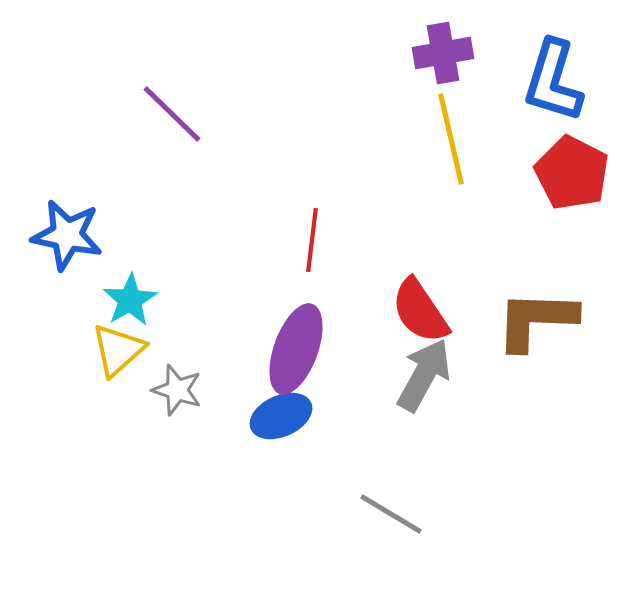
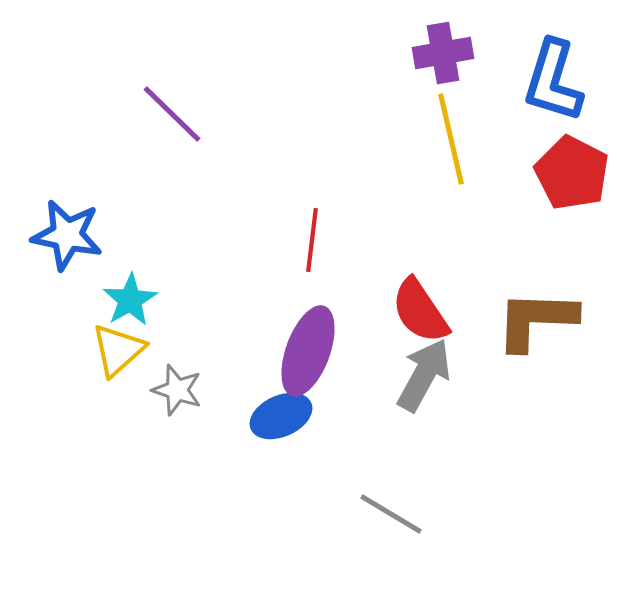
purple ellipse: moved 12 px right, 2 px down
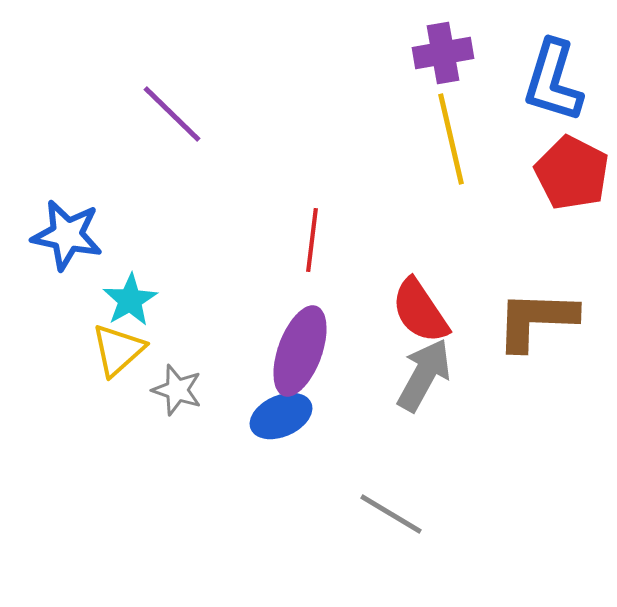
purple ellipse: moved 8 px left
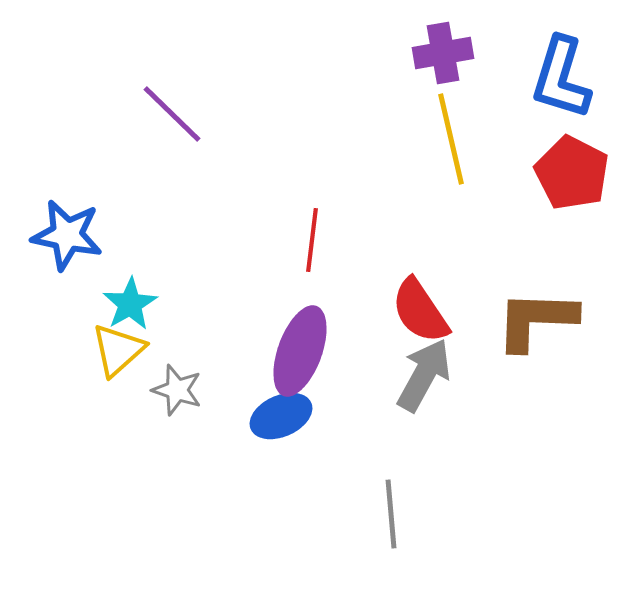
blue L-shape: moved 8 px right, 3 px up
cyan star: moved 4 px down
gray line: rotated 54 degrees clockwise
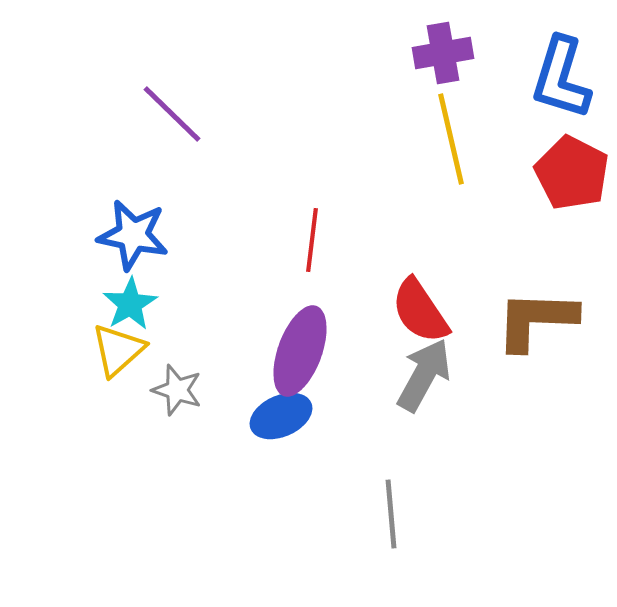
blue star: moved 66 px right
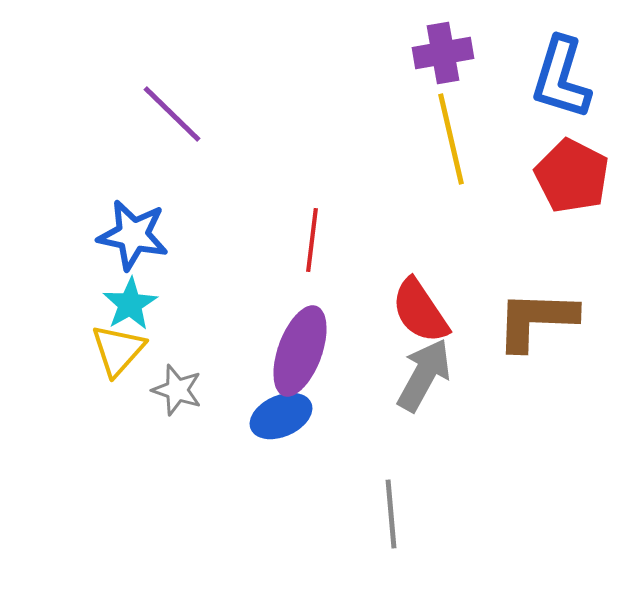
red pentagon: moved 3 px down
yellow triangle: rotated 6 degrees counterclockwise
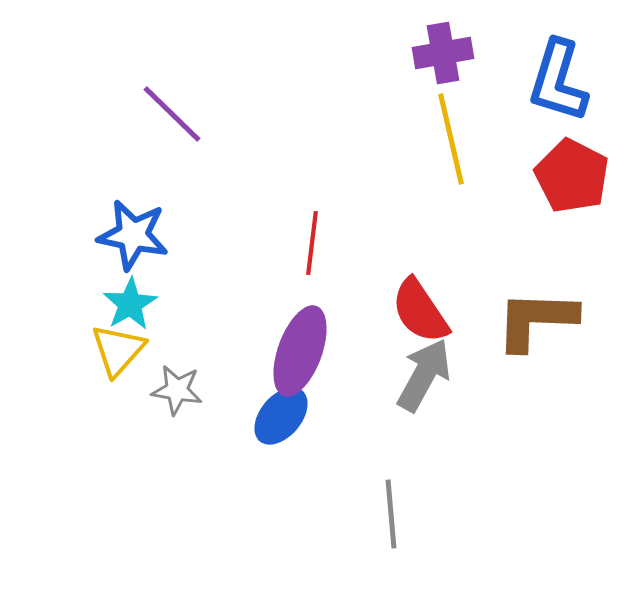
blue L-shape: moved 3 px left, 3 px down
red line: moved 3 px down
gray star: rotated 9 degrees counterclockwise
blue ellipse: rotated 26 degrees counterclockwise
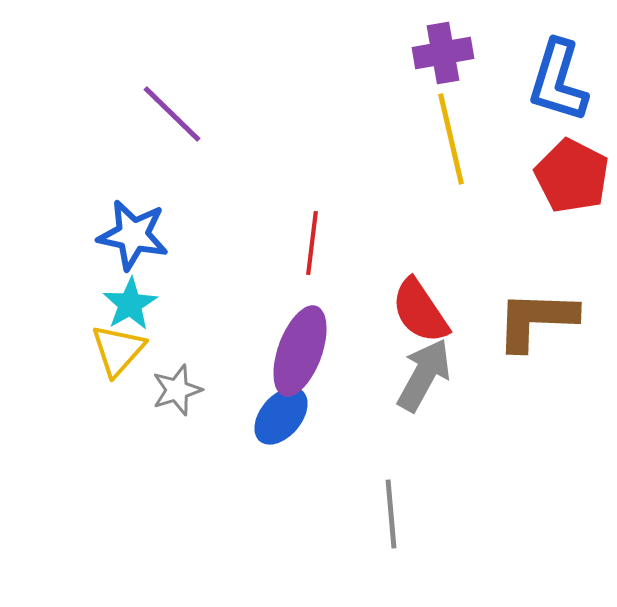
gray star: rotated 27 degrees counterclockwise
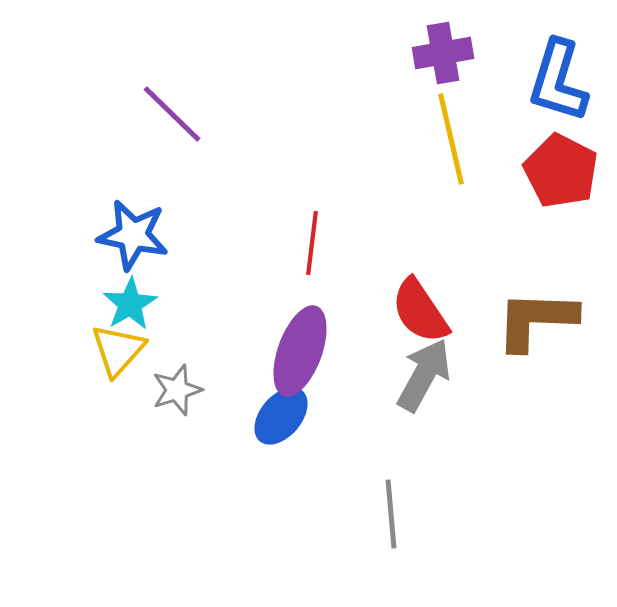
red pentagon: moved 11 px left, 5 px up
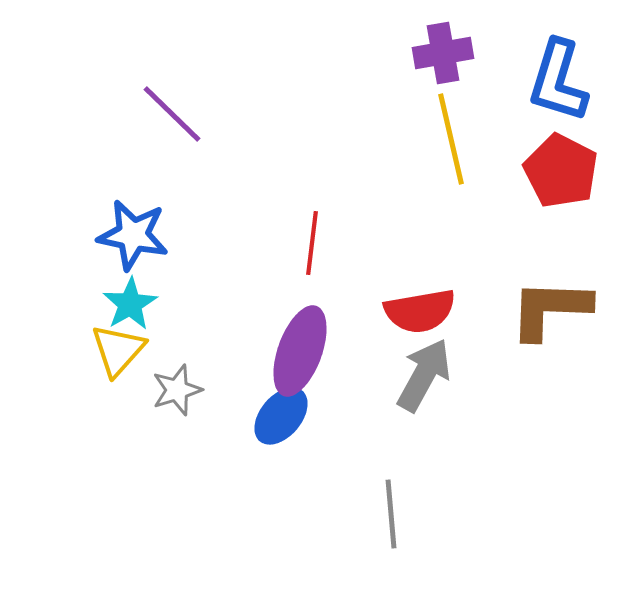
red semicircle: rotated 66 degrees counterclockwise
brown L-shape: moved 14 px right, 11 px up
